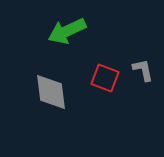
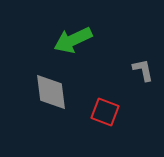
green arrow: moved 6 px right, 9 px down
red square: moved 34 px down
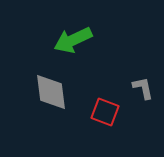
gray L-shape: moved 18 px down
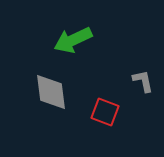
gray L-shape: moved 7 px up
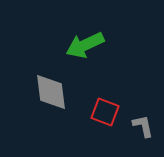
green arrow: moved 12 px right, 5 px down
gray L-shape: moved 45 px down
